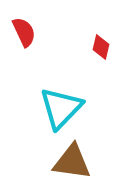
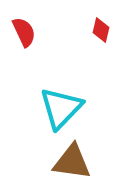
red diamond: moved 17 px up
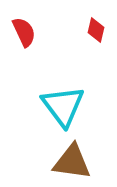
red diamond: moved 5 px left
cyan triangle: moved 2 px right, 2 px up; rotated 21 degrees counterclockwise
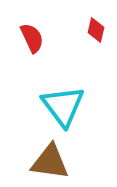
red semicircle: moved 8 px right, 6 px down
brown triangle: moved 22 px left
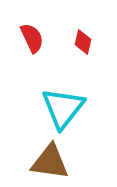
red diamond: moved 13 px left, 12 px down
cyan triangle: moved 2 px down; rotated 15 degrees clockwise
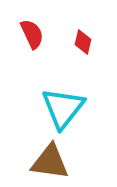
red semicircle: moved 4 px up
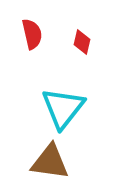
red semicircle: rotated 12 degrees clockwise
red diamond: moved 1 px left
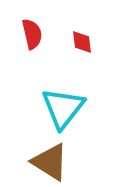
red diamond: rotated 20 degrees counterclockwise
brown triangle: rotated 24 degrees clockwise
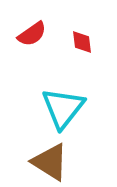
red semicircle: rotated 68 degrees clockwise
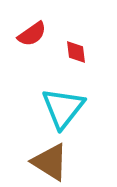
red diamond: moved 6 px left, 10 px down
